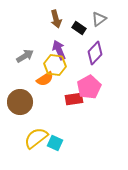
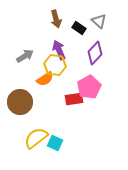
gray triangle: moved 2 px down; rotated 42 degrees counterclockwise
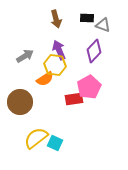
gray triangle: moved 4 px right, 4 px down; rotated 21 degrees counterclockwise
black rectangle: moved 8 px right, 10 px up; rotated 32 degrees counterclockwise
purple diamond: moved 1 px left, 2 px up
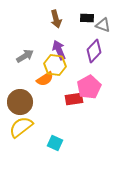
yellow semicircle: moved 15 px left, 11 px up
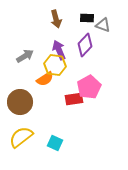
purple diamond: moved 9 px left, 6 px up
yellow semicircle: moved 10 px down
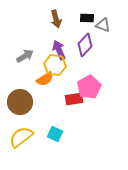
cyan square: moved 9 px up
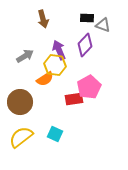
brown arrow: moved 13 px left
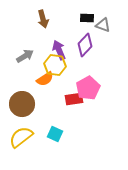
pink pentagon: moved 1 px left, 1 px down
brown circle: moved 2 px right, 2 px down
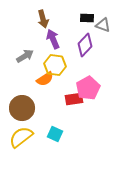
purple arrow: moved 6 px left, 11 px up
brown circle: moved 4 px down
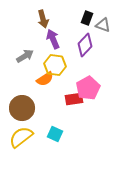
black rectangle: rotated 72 degrees counterclockwise
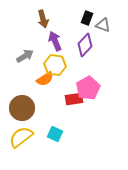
purple arrow: moved 2 px right, 2 px down
